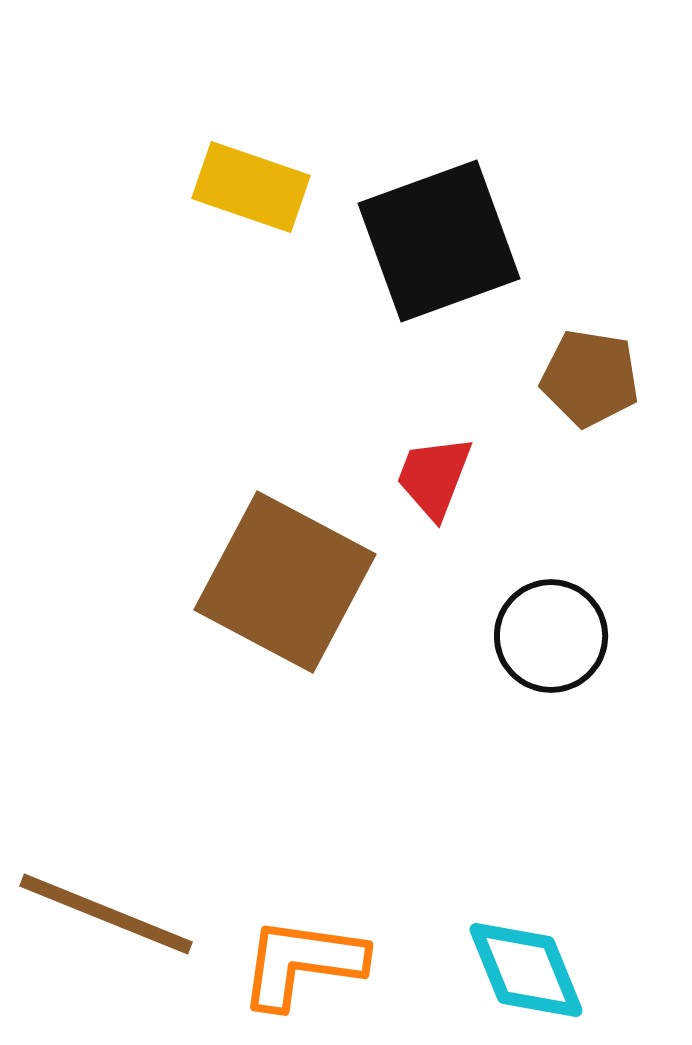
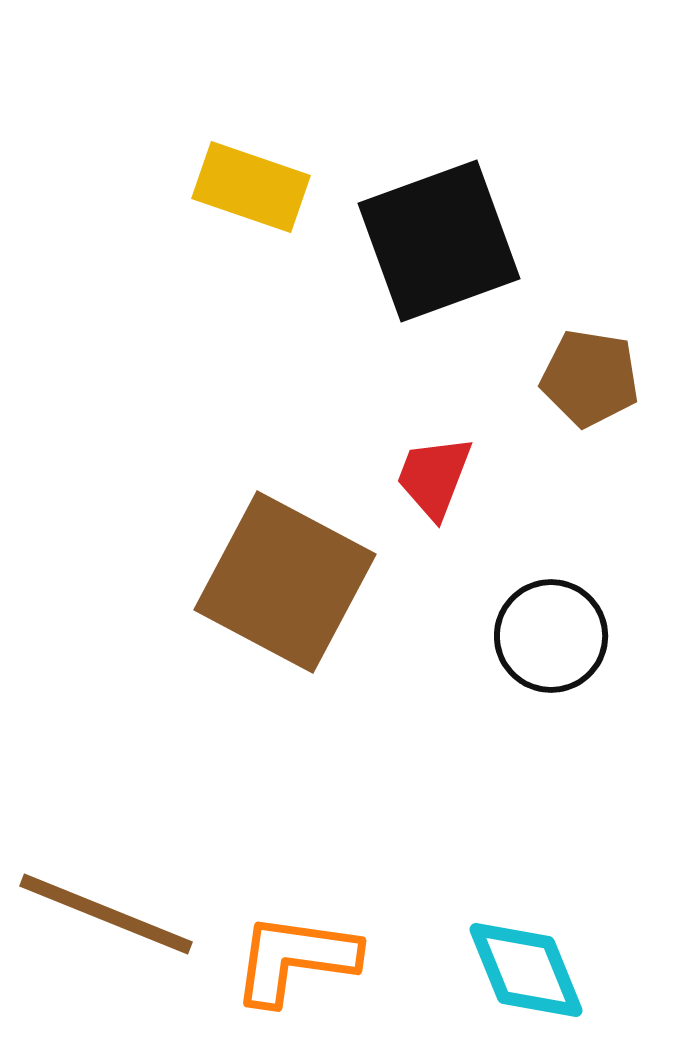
orange L-shape: moved 7 px left, 4 px up
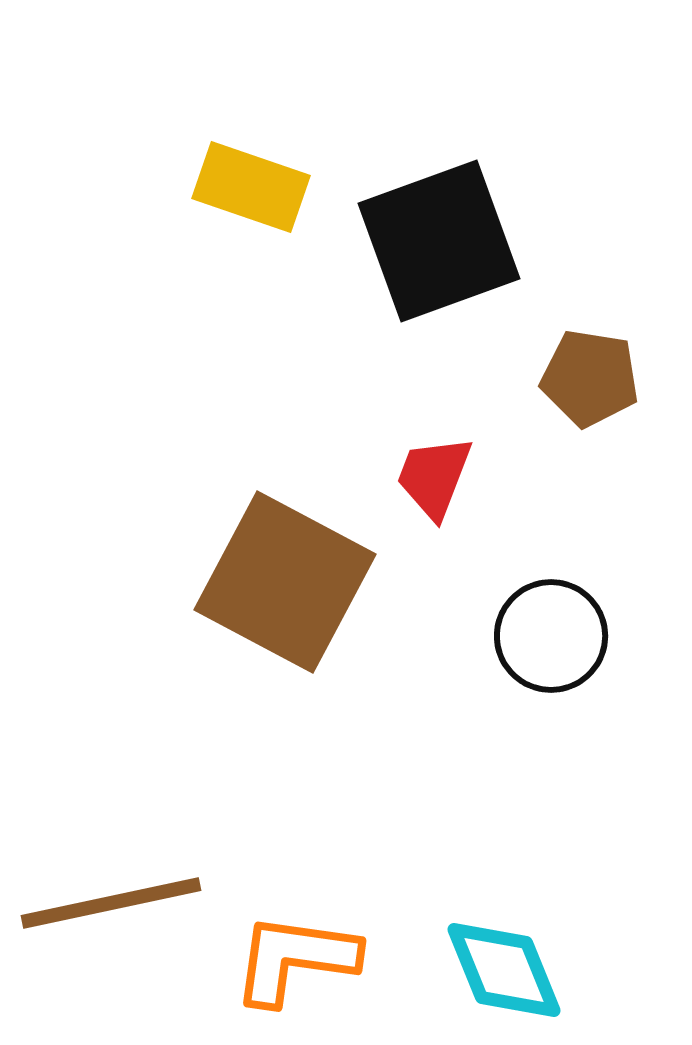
brown line: moved 5 px right, 11 px up; rotated 34 degrees counterclockwise
cyan diamond: moved 22 px left
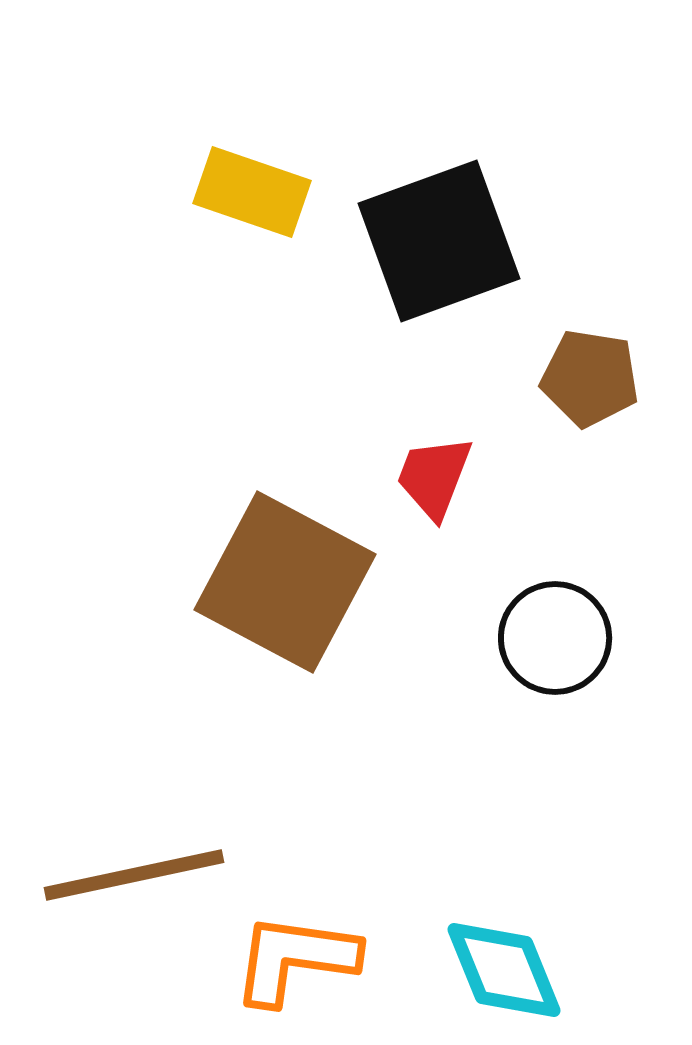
yellow rectangle: moved 1 px right, 5 px down
black circle: moved 4 px right, 2 px down
brown line: moved 23 px right, 28 px up
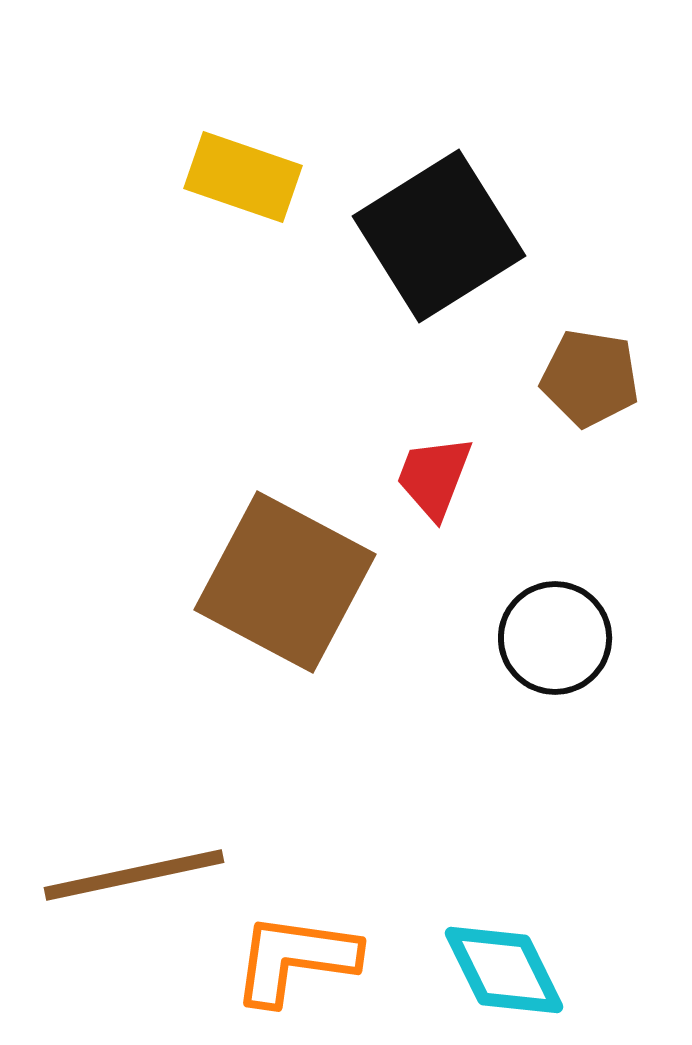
yellow rectangle: moved 9 px left, 15 px up
black square: moved 5 px up; rotated 12 degrees counterclockwise
cyan diamond: rotated 4 degrees counterclockwise
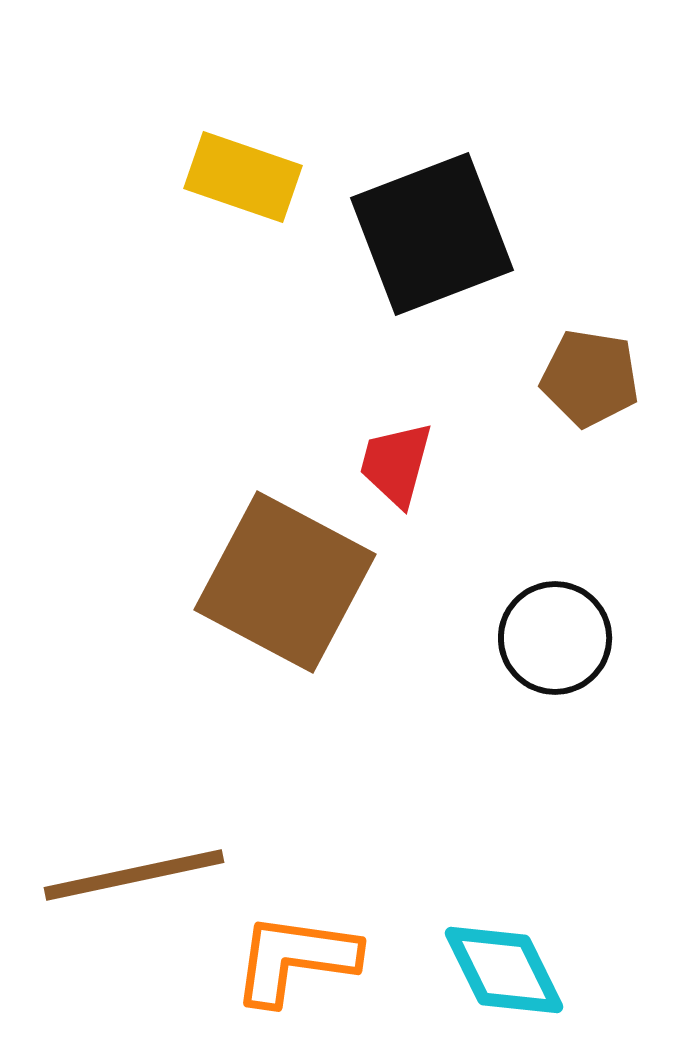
black square: moved 7 px left, 2 px up; rotated 11 degrees clockwise
red trapezoid: moved 38 px left, 13 px up; rotated 6 degrees counterclockwise
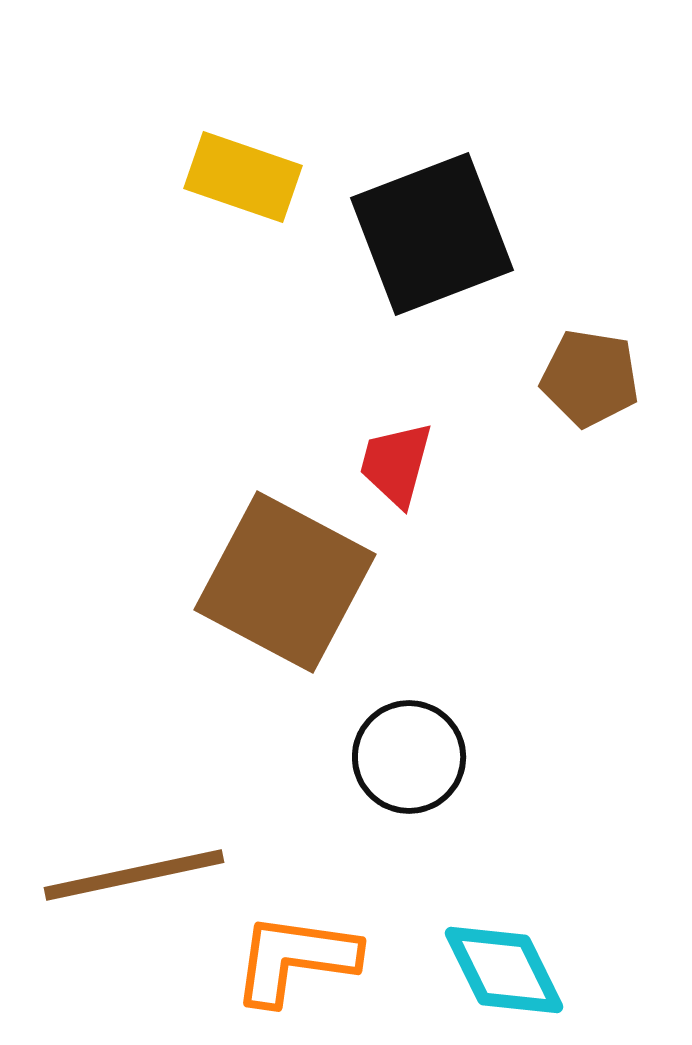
black circle: moved 146 px left, 119 px down
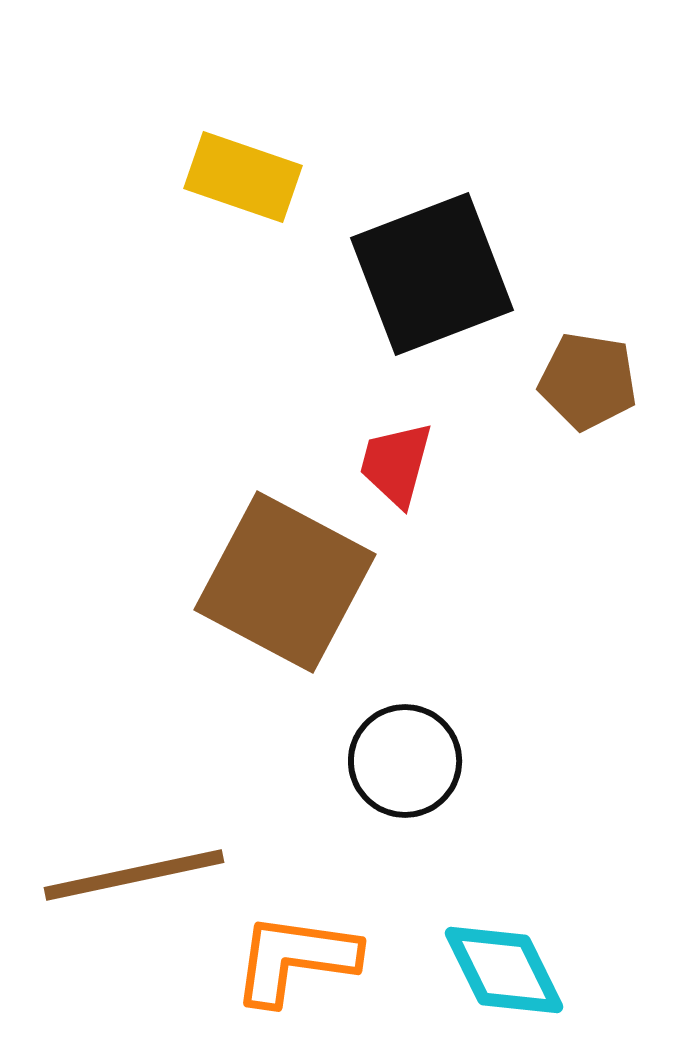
black square: moved 40 px down
brown pentagon: moved 2 px left, 3 px down
black circle: moved 4 px left, 4 px down
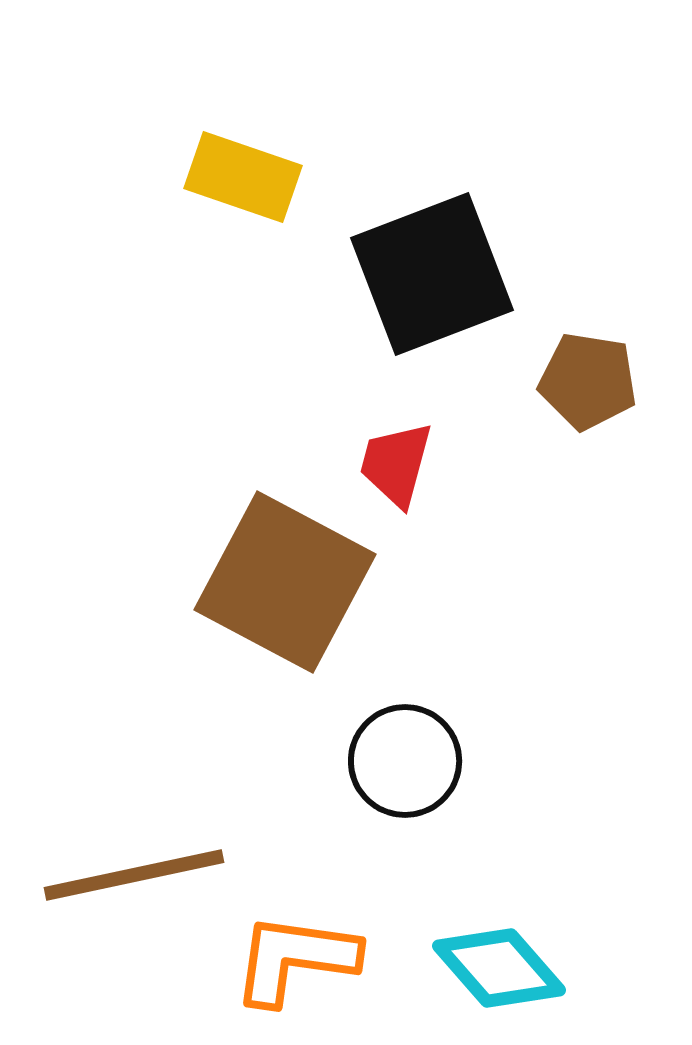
cyan diamond: moved 5 px left, 2 px up; rotated 15 degrees counterclockwise
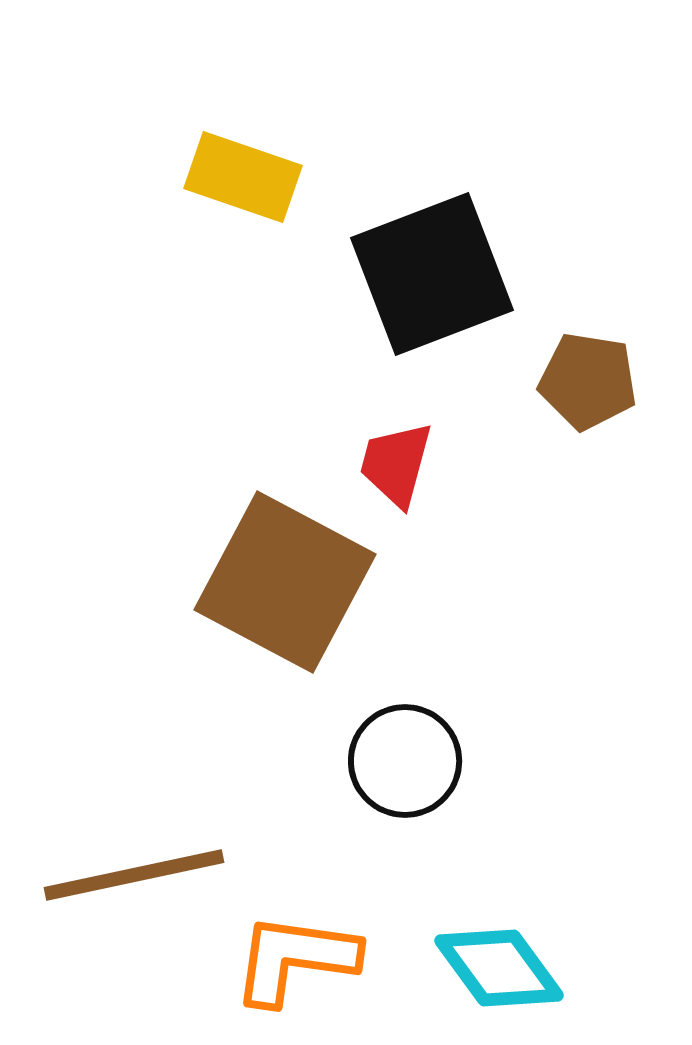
cyan diamond: rotated 5 degrees clockwise
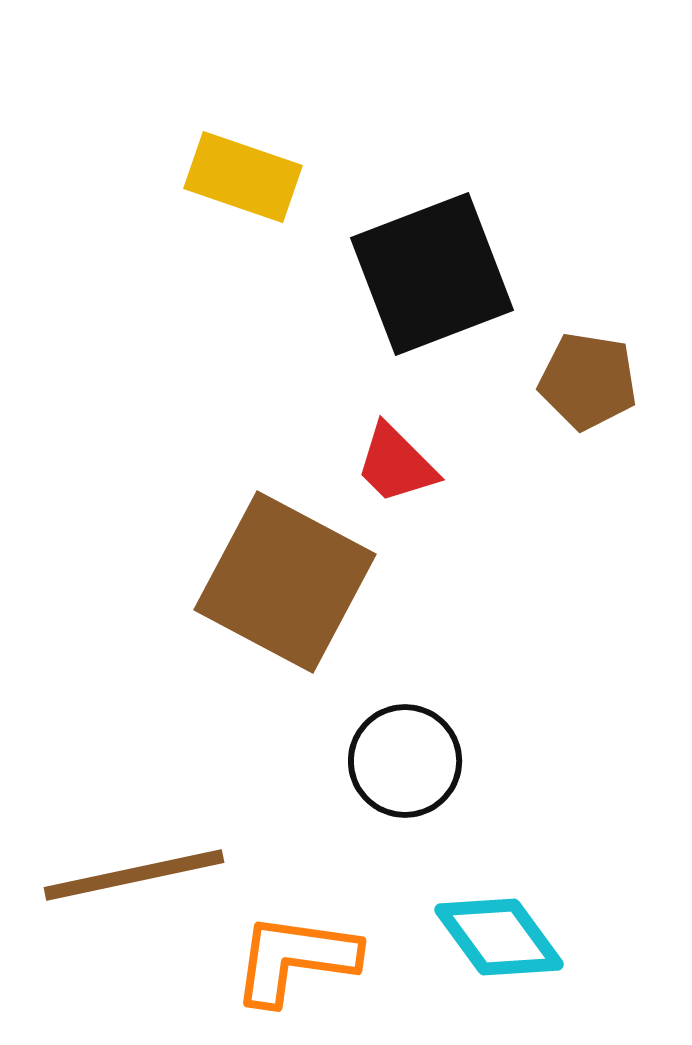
red trapezoid: rotated 60 degrees counterclockwise
cyan diamond: moved 31 px up
